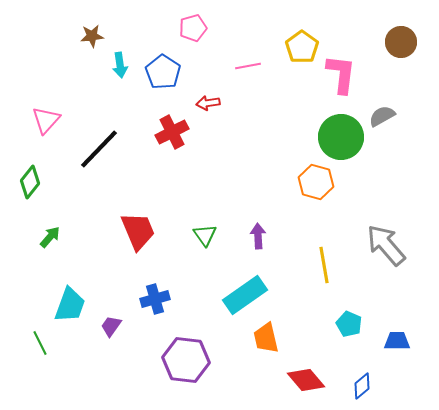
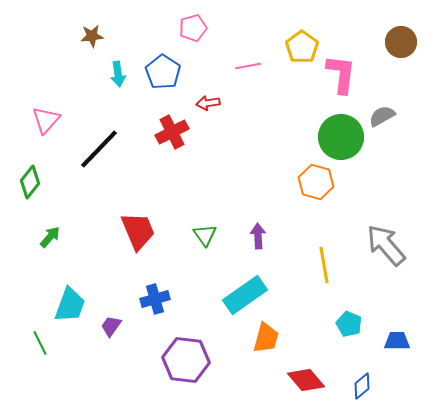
cyan arrow: moved 2 px left, 9 px down
orange trapezoid: rotated 152 degrees counterclockwise
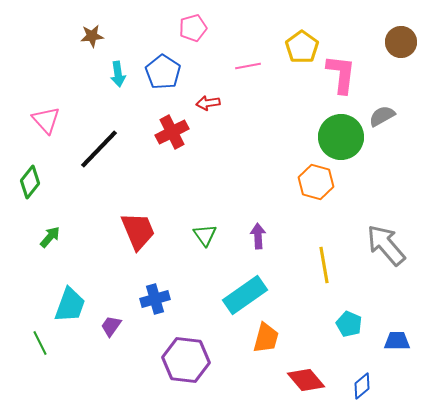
pink triangle: rotated 24 degrees counterclockwise
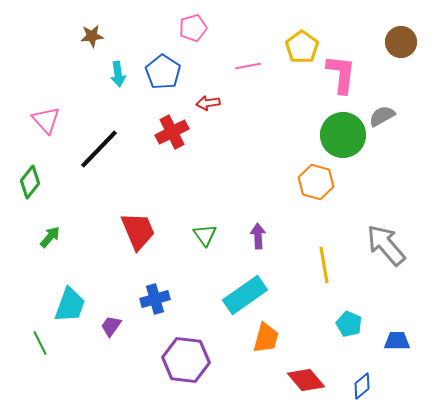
green circle: moved 2 px right, 2 px up
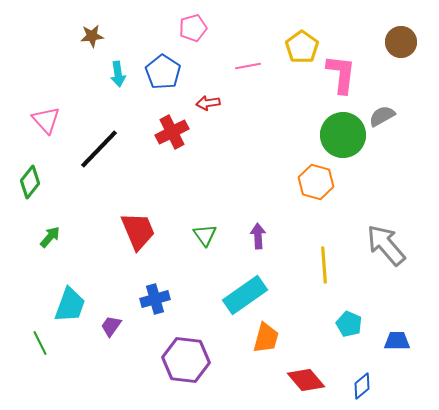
yellow line: rotated 6 degrees clockwise
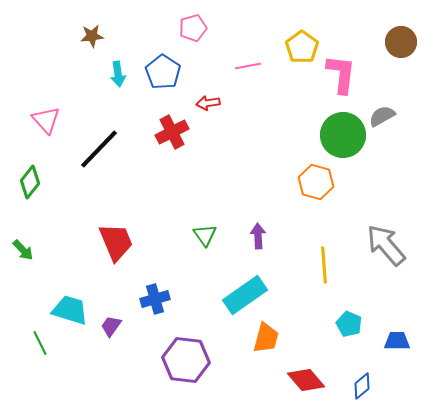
red trapezoid: moved 22 px left, 11 px down
green arrow: moved 27 px left, 13 px down; rotated 95 degrees clockwise
cyan trapezoid: moved 5 px down; rotated 93 degrees counterclockwise
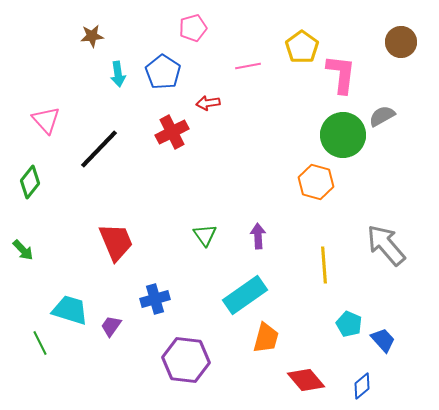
blue trapezoid: moved 14 px left, 1 px up; rotated 48 degrees clockwise
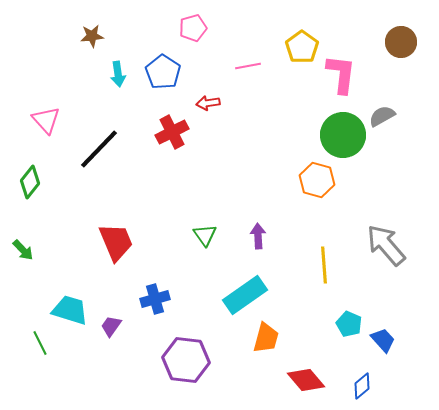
orange hexagon: moved 1 px right, 2 px up
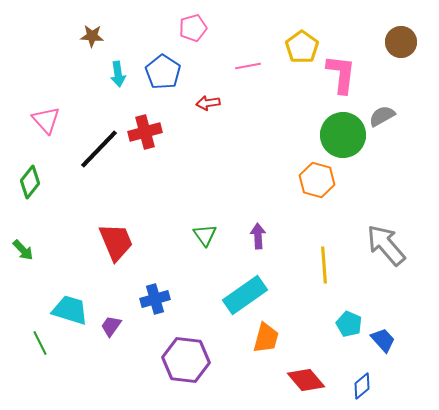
brown star: rotated 10 degrees clockwise
red cross: moved 27 px left; rotated 12 degrees clockwise
